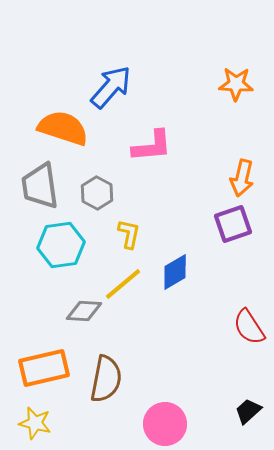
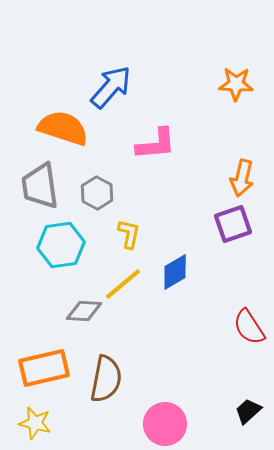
pink L-shape: moved 4 px right, 2 px up
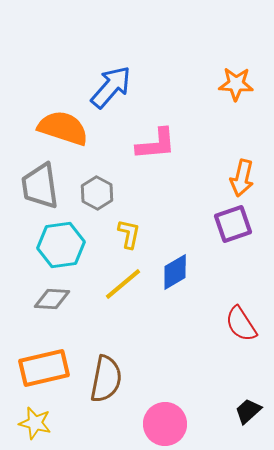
gray diamond: moved 32 px left, 12 px up
red semicircle: moved 8 px left, 3 px up
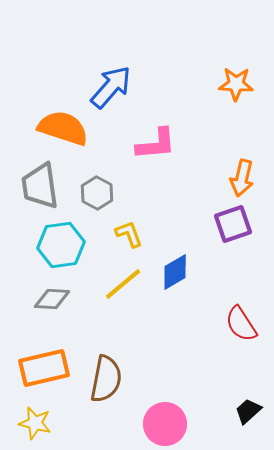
yellow L-shape: rotated 32 degrees counterclockwise
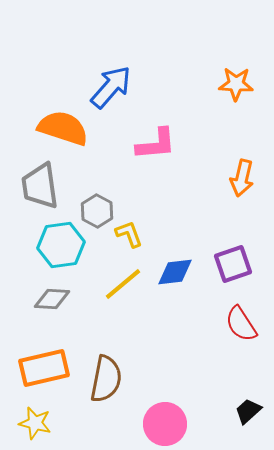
gray hexagon: moved 18 px down
purple square: moved 40 px down
blue diamond: rotated 24 degrees clockwise
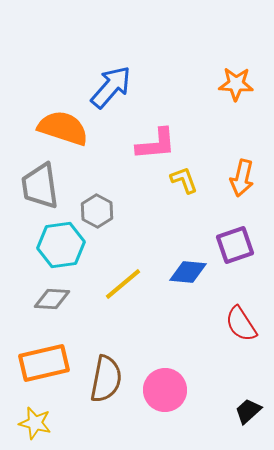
yellow L-shape: moved 55 px right, 54 px up
purple square: moved 2 px right, 19 px up
blue diamond: moved 13 px right; rotated 12 degrees clockwise
orange rectangle: moved 5 px up
pink circle: moved 34 px up
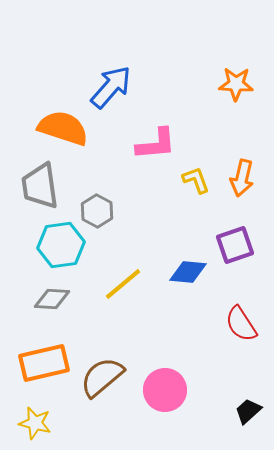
yellow L-shape: moved 12 px right
brown semicircle: moved 4 px left, 2 px up; rotated 141 degrees counterclockwise
